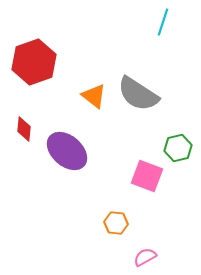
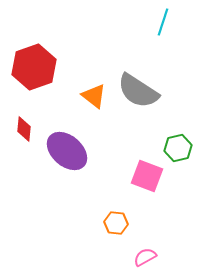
red hexagon: moved 5 px down
gray semicircle: moved 3 px up
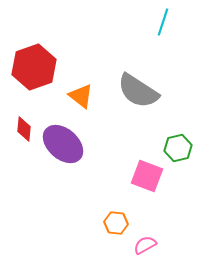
orange triangle: moved 13 px left
purple ellipse: moved 4 px left, 7 px up
pink semicircle: moved 12 px up
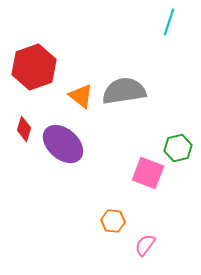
cyan line: moved 6 px right
gray semicircle: moved 14 px left; rotated 138 degrees clockwise
red diamond: rotated 10 degrees clockwise
pink square: moved 1 px right, 3 px up
orange hexagon: moved 3 px left, 2 px up
pink semicircle: rotated 25 degrees counterclockwise
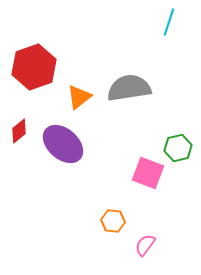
gray semicircle: moved 5 px right, 3 px up
orange triangle: moved 2 px left, 1 px down; rotated 44 degrees clockwise
red diamond: moved 5 px left, 2 px down; rotated 35 degrees clockwise
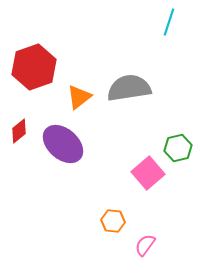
pink square: rotated 28 degrees clockwise
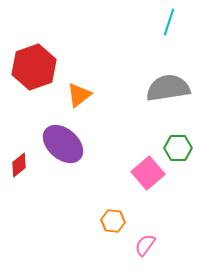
gray semicircle: moved 39 px right
orange triangle: moved 2 px up
red diamond: moved 34 px down
green hexagon: rotated 12 degrees clockwise
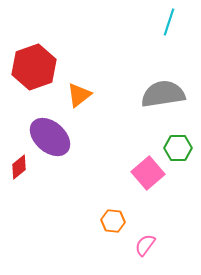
gray semicircle: moved 5 px left, 6 px down
purple ellipse: moved 13 px left, 7 px up
red diamond: moved 2 px down
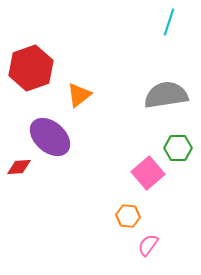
red hexagon: moved 3 px left, 1 px down
gray semicircle: moved 3 px right, 1 px down
red diamond: rotated 35 degrees clockwise
orange hexagon: moved 15 px right, 5 px up
pink semicircle: moved 3 px right
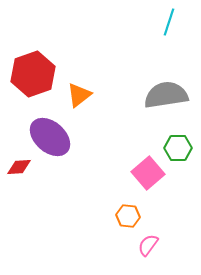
red hexagon: moved 2 px right, 6 px down
